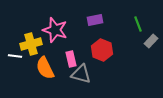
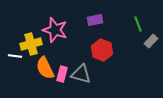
pink rectangle: moved 9 px left, 15 px down; rotated 28 degrees clockwise
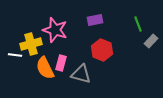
white line: moved 1 px up
pink rectangle: moved 1 px left, 11 px up
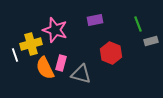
gray rectangle: rotated 32 degrees clockwise
red hexagon: moved 9 px right, 3 px down
white line: rotated 64 degrees clockwise
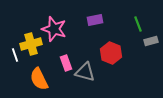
pink star: moved 1 px left, 1 px up
pink rectangle: moved 5 px right; rotated 35 degrees counterclockwise
orange semicircle: moved 6 px left, 11 px down
gray triangle: moved 4 px right, 2 px up
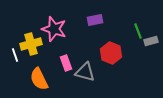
green line: moved 7 px down
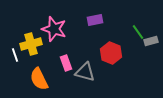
green line: moved 1 px down; rotated 14 degrees counterclockwise
